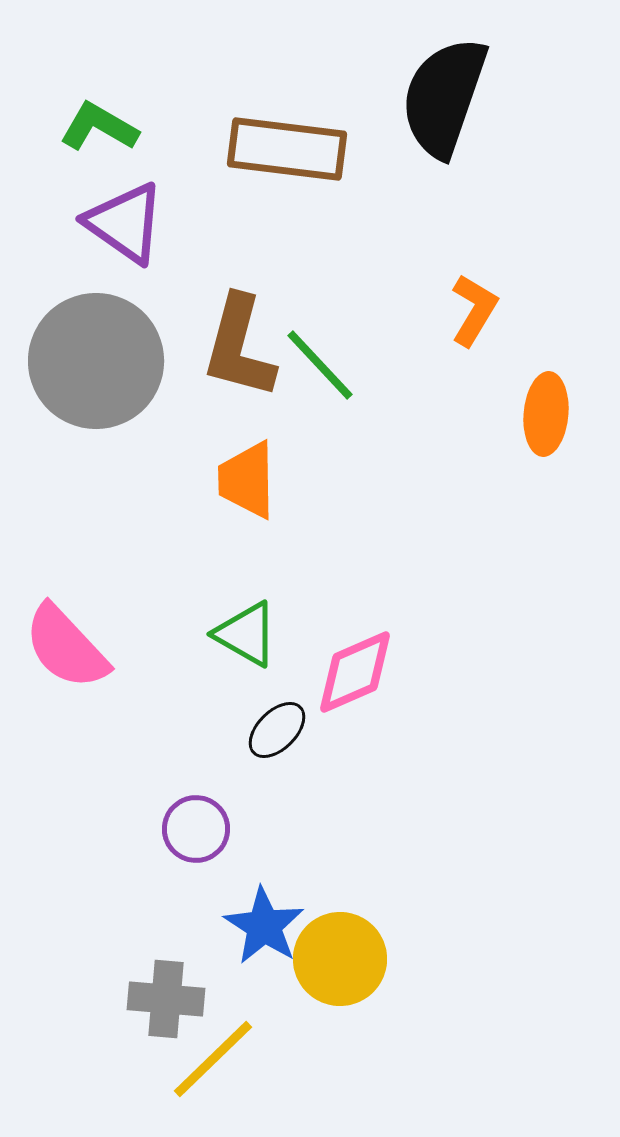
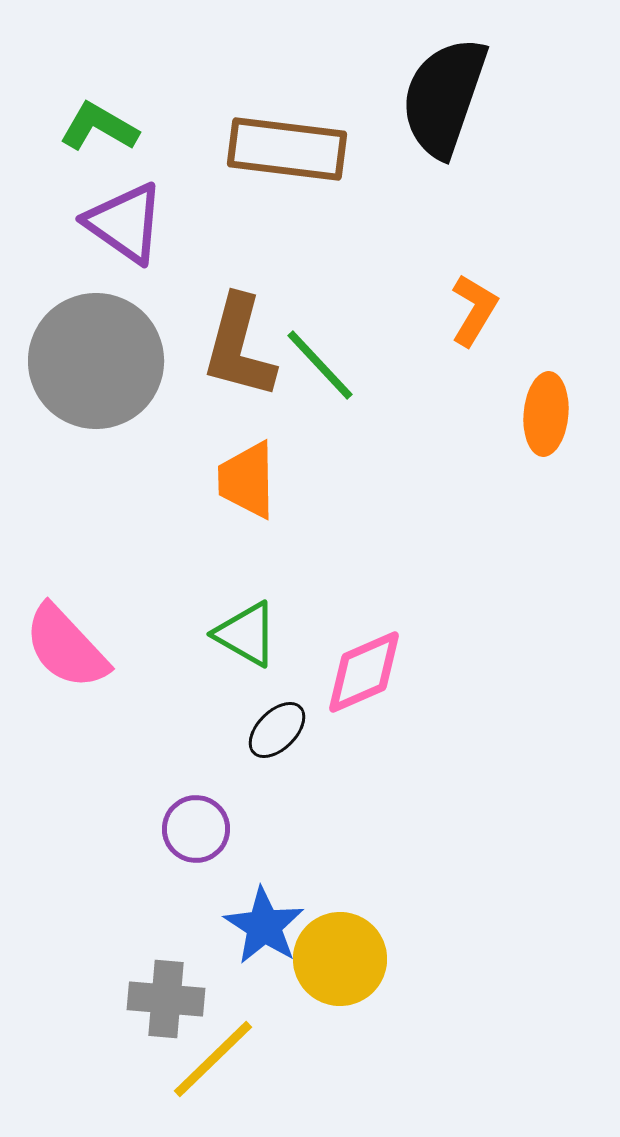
pink diamond: moved 9 px right
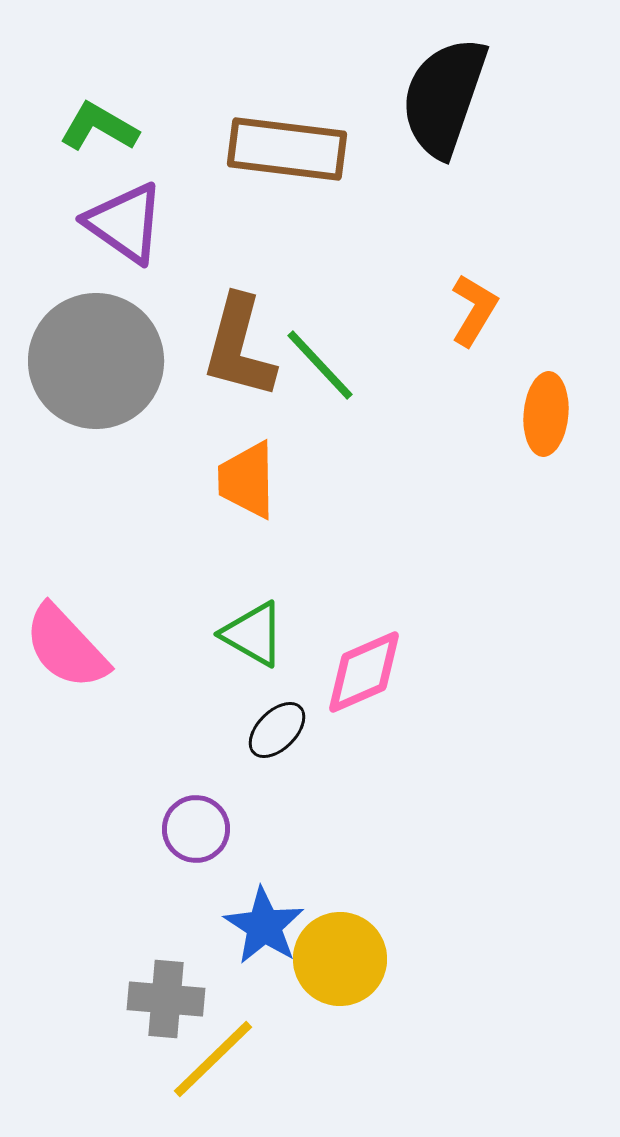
green triangle: moved 7 px right
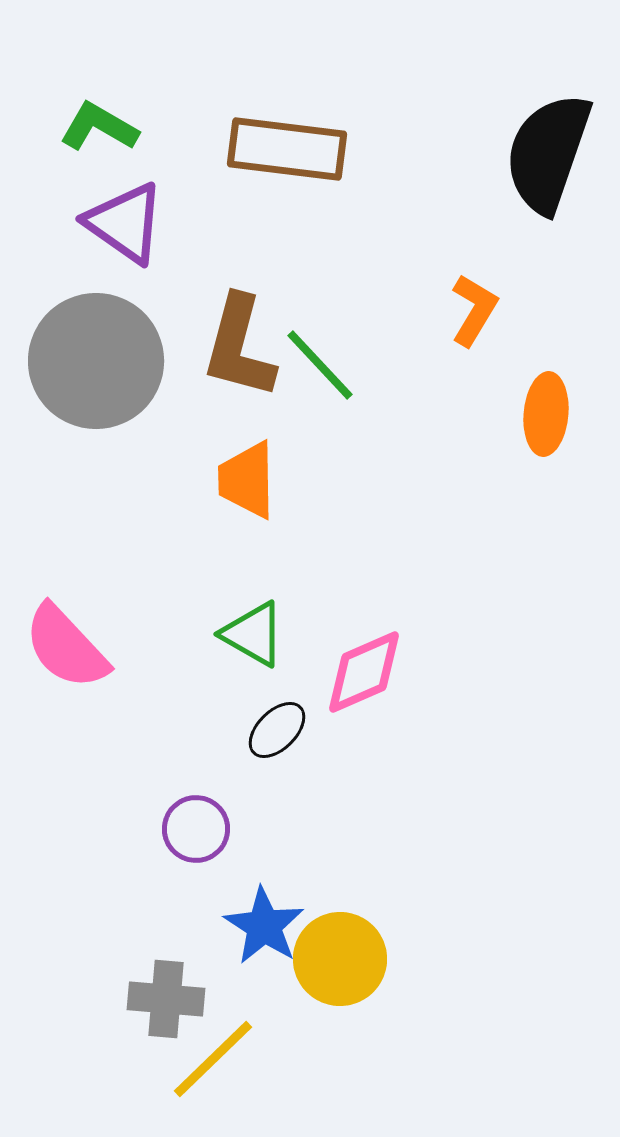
black semicircle: moved 104 px right, 56 px down
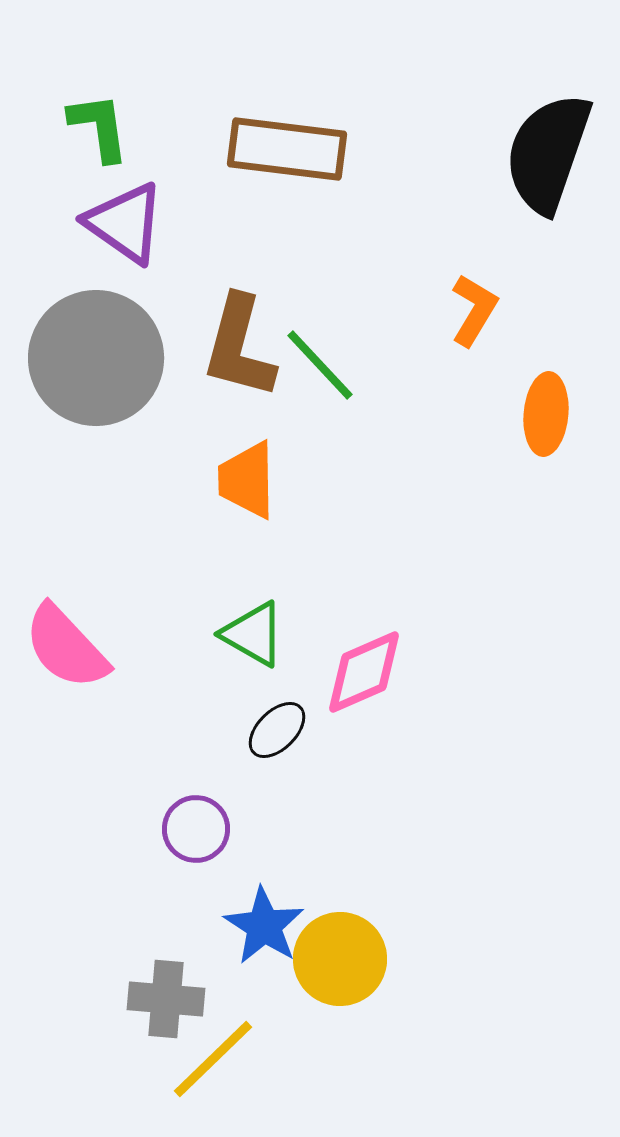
green L-shape: rotated 52 degrees clockwise
gray circle: moved 3 px up
